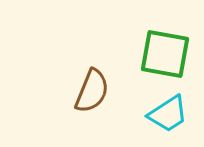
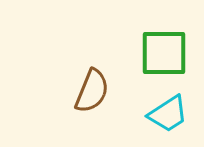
green square: moved 1 px left, 1 px up; rotated 10 degrees counterclockwise
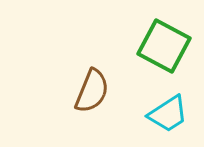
green square: moved 7 px up; rotated 28 degrees clockwise
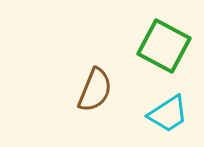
brown semicircle: moved 3 px right, 1 px up
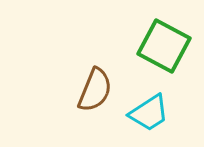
cyan trapezoid: moved 19 px left, 1 px up
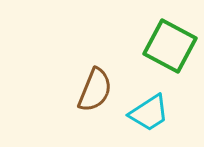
green square: moved 6 px right
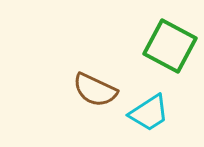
brown semicircle: rotated 93 degrees clockwise
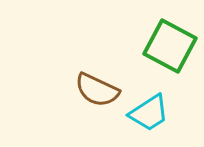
brown semicircle: moved 2 px right
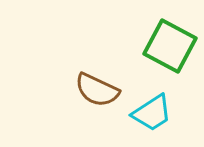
cyan trapezoid: moved 3 px right
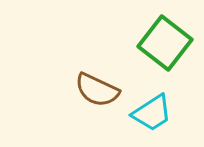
green square: moved 5 px left, 3 px up; rotated 10 degrees clockwise
